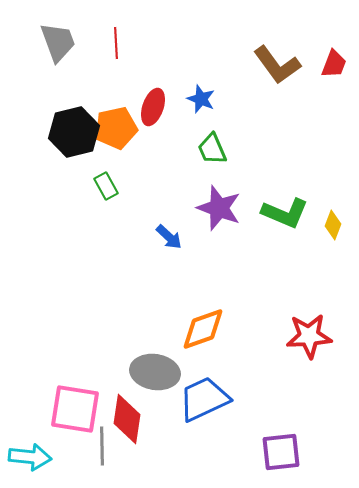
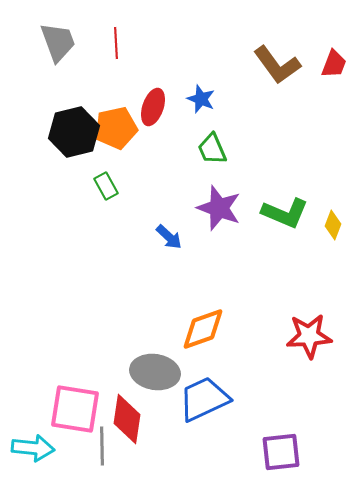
cyan arrow: moved 3 px right, 9 px up
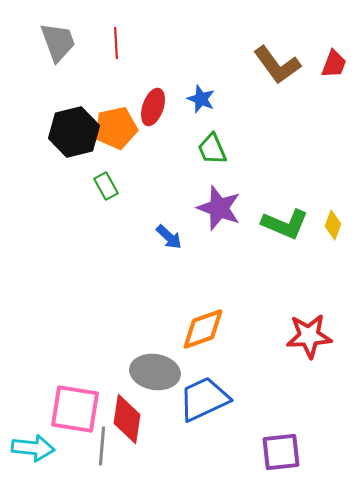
green L-shape: moved 11 px down
gray line: rotated 6 degrees clockwise
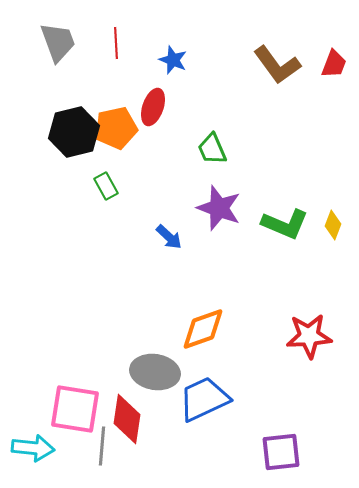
blue star: moved 28 px left, 39 px up
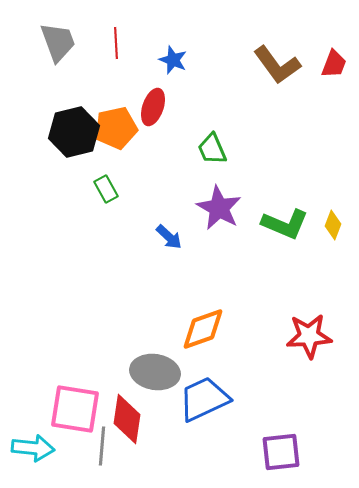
green rectangle: moved 3 px down
purple star: rotated 9 degrees clockwise
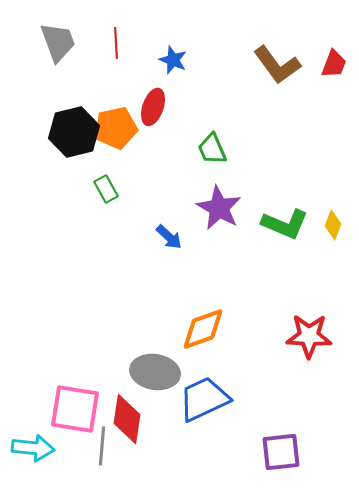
red star: rotated 6 degrees clockwise
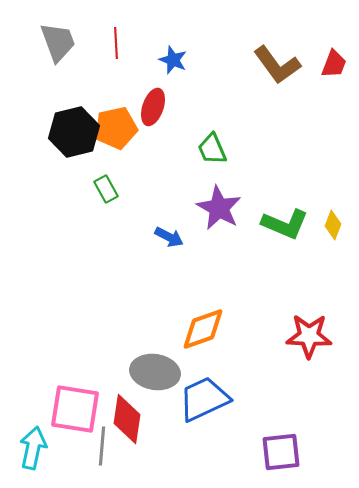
blue arrow: rotated 16 degrees counterclockwise
cyan arrow: rotated 84 degrees counterclockwise
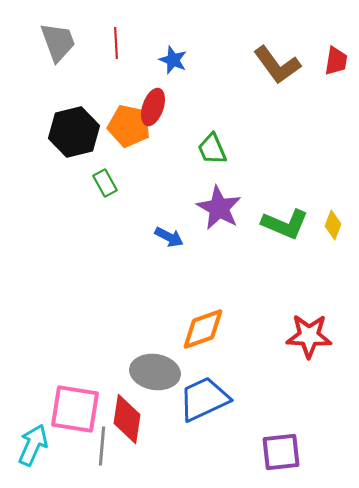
red trapezoid: moved 2 px right, 3 px up; rotated 12 degrees counterclockwise
orange pentagon: moved 13 px right, 2 px up; rotated 24 degrees clockwise
green rectangle: moved 1 px left, 6 px up
cyan arrow: moved 3 px up; rotated 12 degrees clockwise
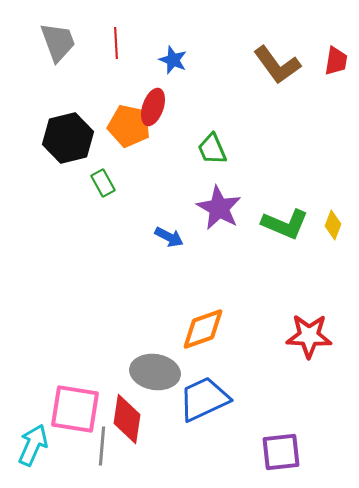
black hexagon: moved 6 px left, 6 px down
green rectangle: moved 2 px left
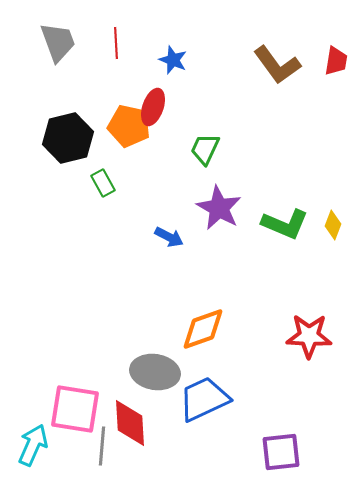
green trapezoid: moved 7 px left; rotated 48 degrees clockwise
red diamond: moved 3 px right, 4 px down; rotated 12 degrees counterclockwise
